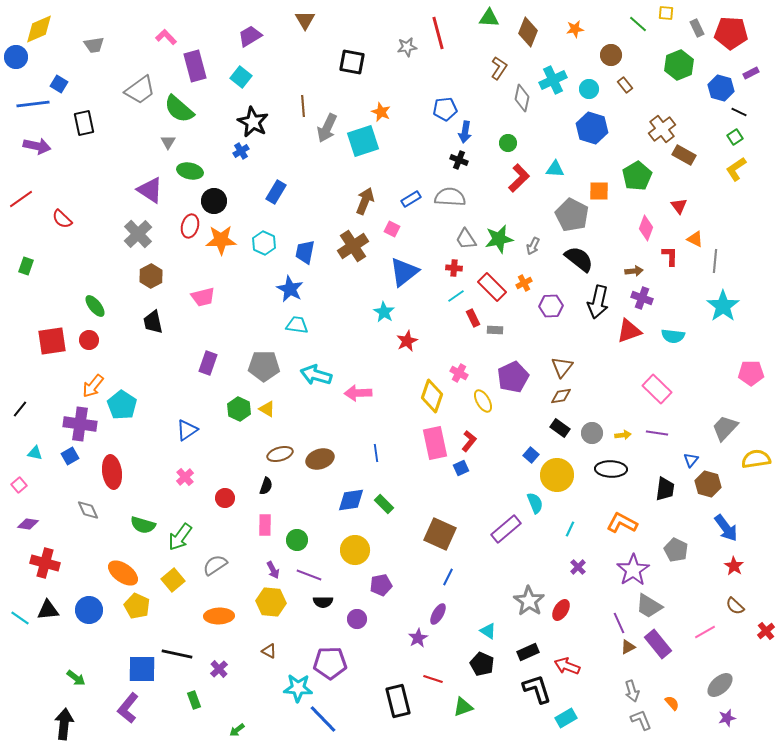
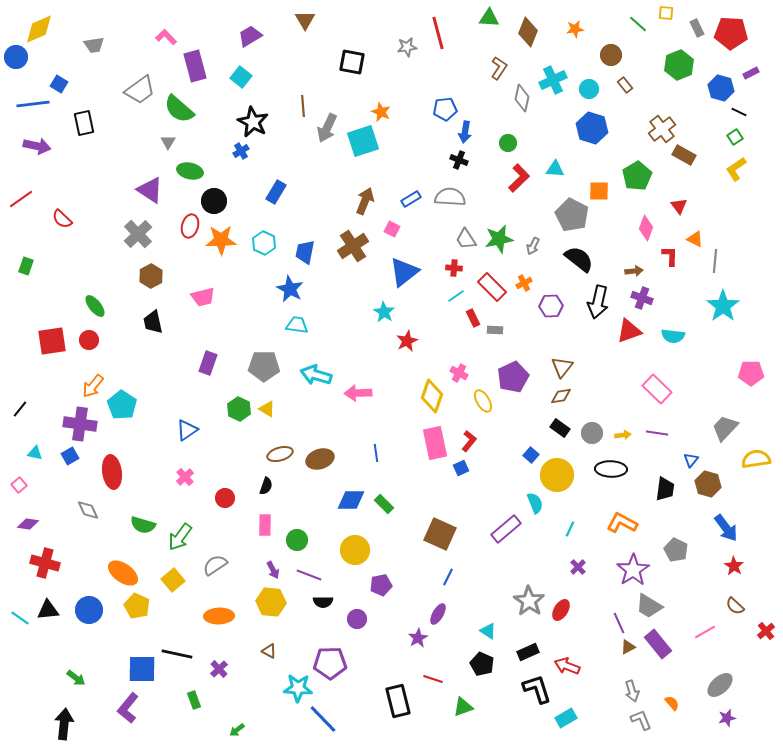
blue diamond at (351, 500): rotated 8 degrees clockwise
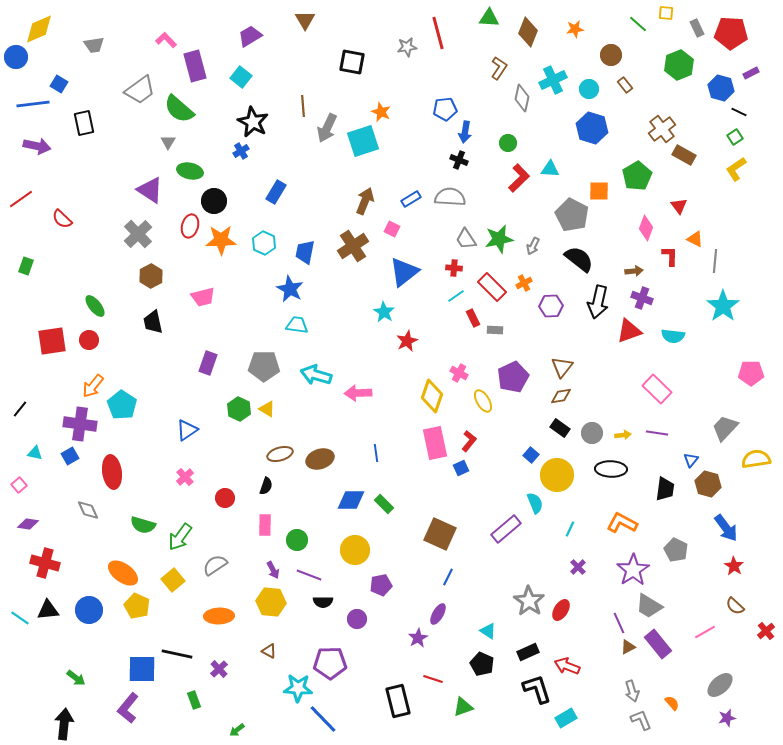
pink L-shape at (166, 37): moved 3 px down
cyan triangle at (555, 169): moved 5 px left
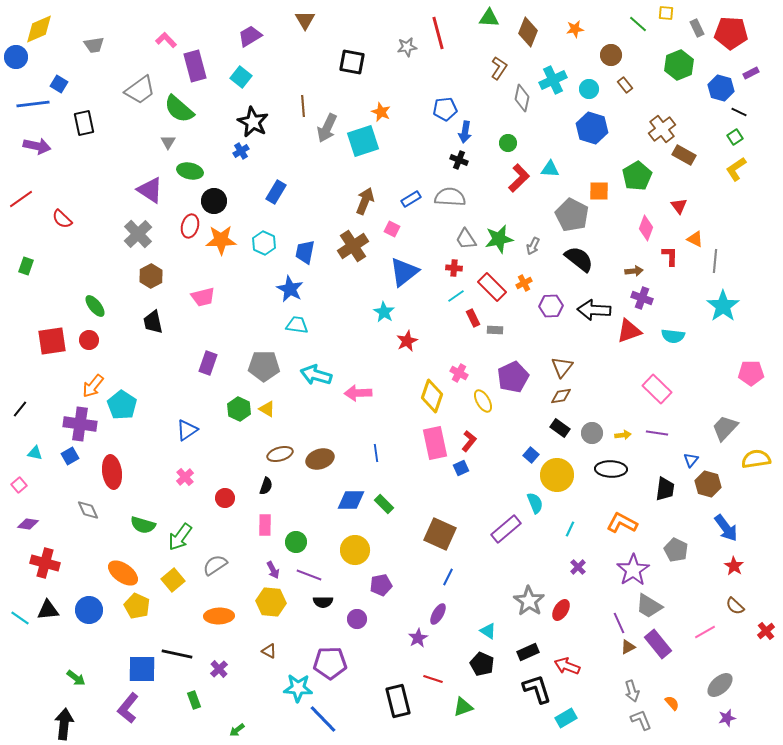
black arrow at (598, 302): moved 4 px left, 8 px down; rotated 80 degrees clockwise
green circle at (297, 540): moved 1 px left, 2 px down
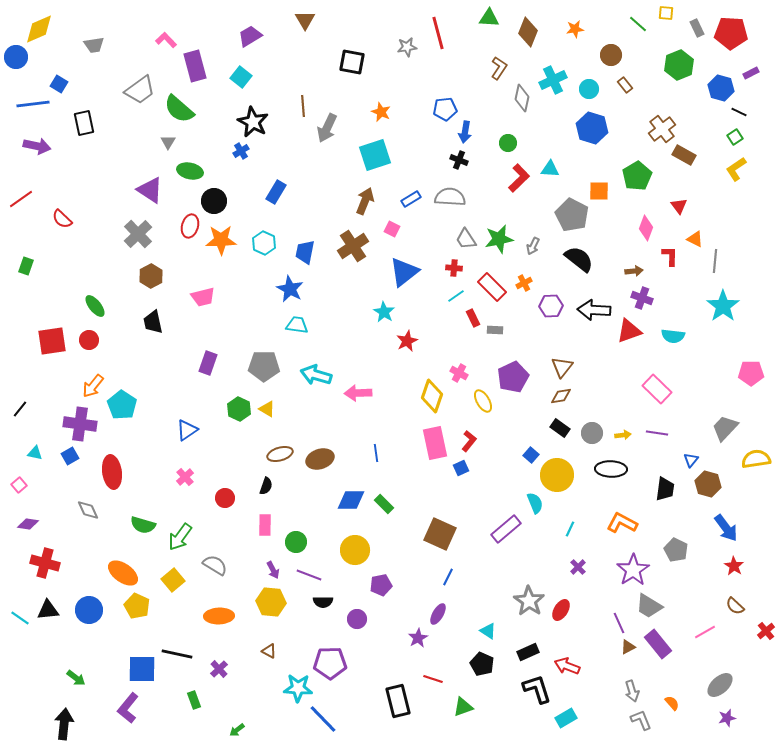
cyan square at (363, 141): moved 12 px right, 14 px down
gray semicircle at (215, 565): rotated 65 degrees clockwise
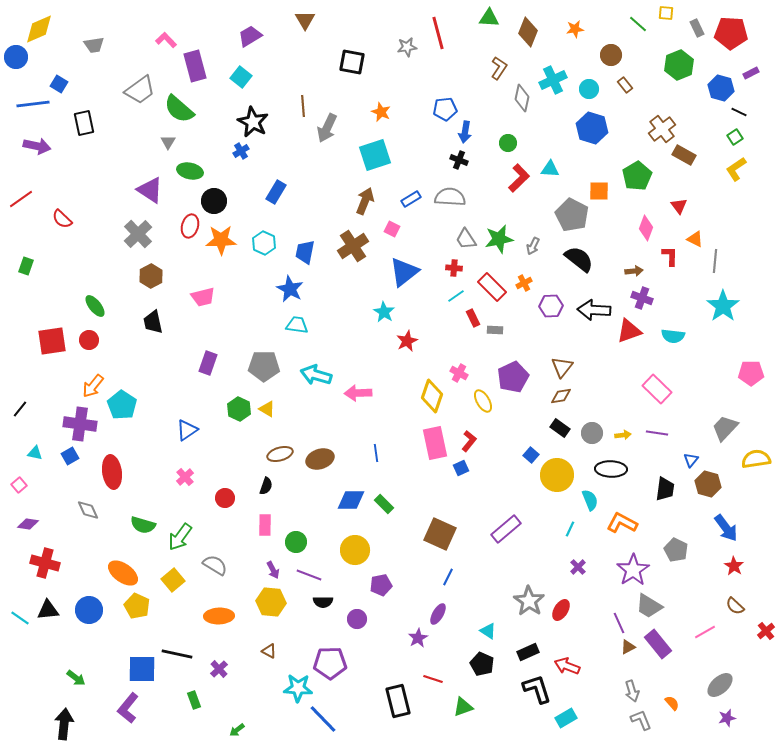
cyan semicircle at (535, 503): moved 55 px right, 3 px up
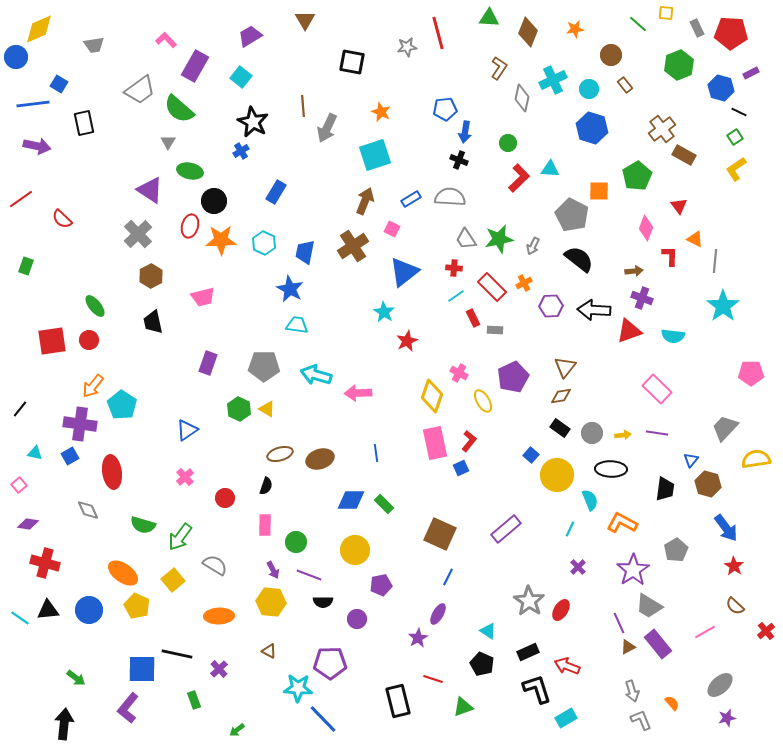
purple rectangle at (195, 66): rotated 44 degrees clockwise
brown triangle at (562, 367): moved 3 px right
gray pentagon at (676, 550): rotated 15 degrees clockwise
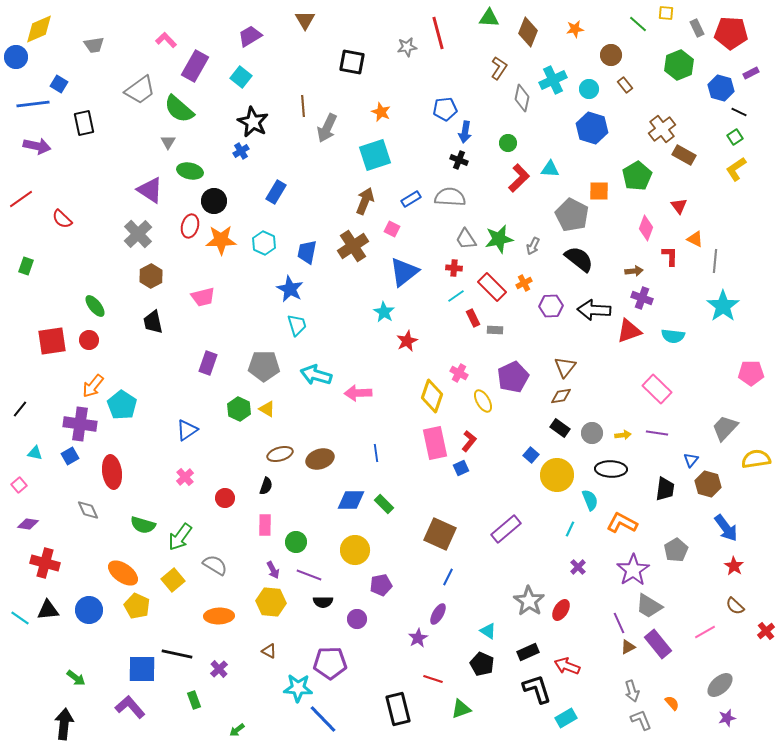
blue trapezoid at (305, 252): moved 2 px right
cyan trapezoid at (297, 325): rotated 65 degrees clockwise
black rectangle at (398, 701): moved 8 px down
green triangle at (463, 707): moved 2 px left, 2 px down
purple L-shape at (128, 708): moved 2 px right, 1 px up; rotated 100 degrees clockwise
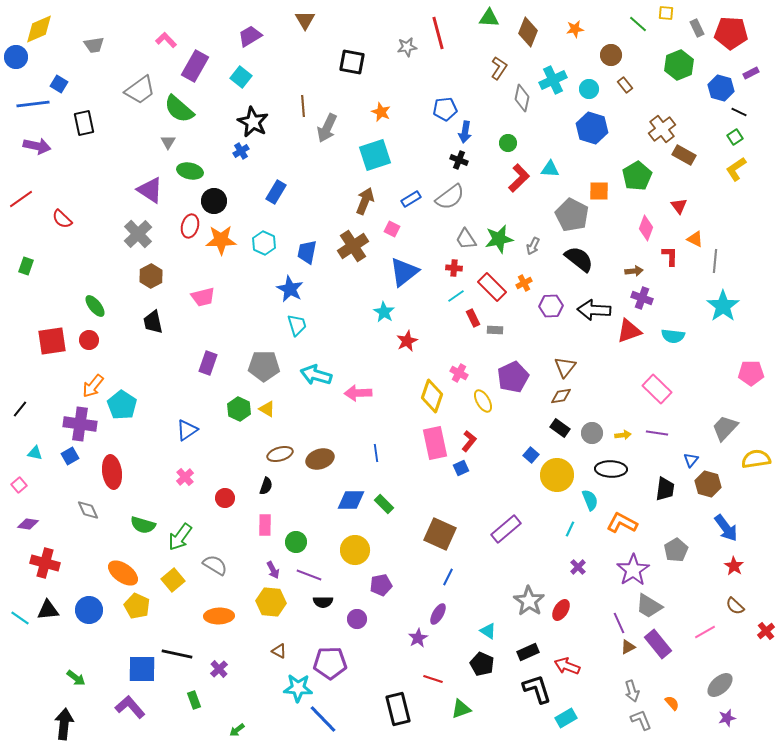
gray semicircle at (450, 197): rotated 140 degrees clockwise
brown triangle at (269, 651): moved 10 px right
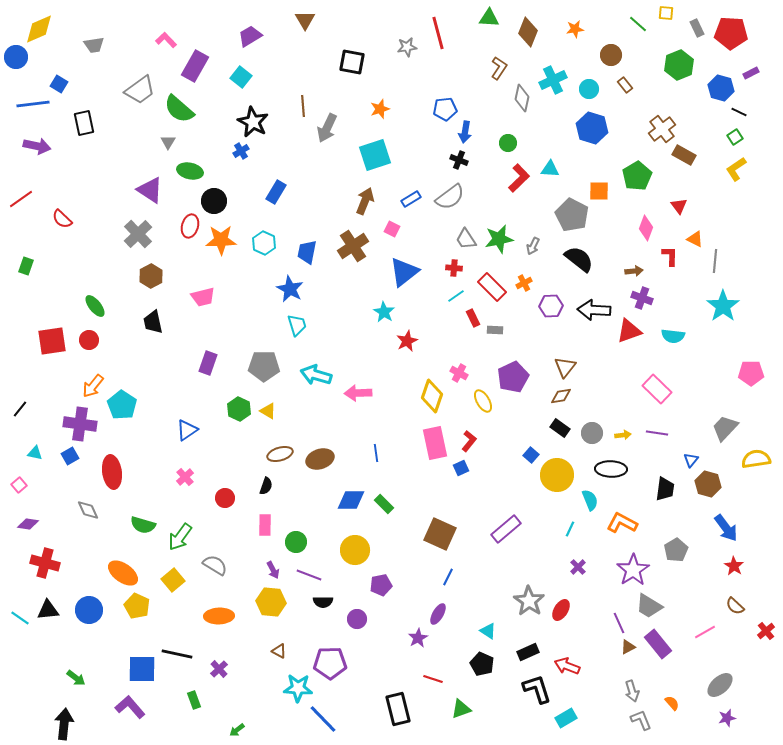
orange star at (381, 112): moved 1 px left, 3 px up; rotated 30 degrees clockwise
yellow triangle at (267, 409): moved 1 px right, 2 px down
